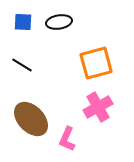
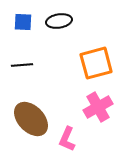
black ellipse: moved 1 px up
black line: rotated 35 degrees counterclockwise
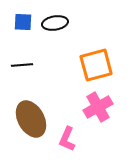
black ellipse: moved 4 px left, 2 px down
orange square: moved 2 px down
brown ellipse: rotated 15 degrees clockwise
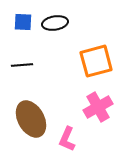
orange square: moved 4 px up
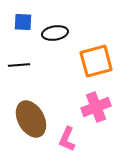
black ellipse: moved 10 px down
black line: moved 3 px left
pink cross: moved 2 px left; rotated 8 degrees clockwise
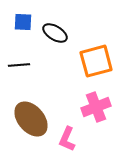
black ellipse: rotated 40 degrees clockwise
brown ellipse: rotated 12 degrees counterclockwise
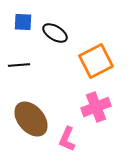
orange square: rotated 12 degrees counterclockwise
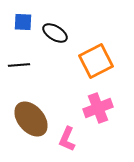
pink cross: moved 2 px right, 1 px down
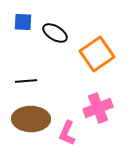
orange square: moved 1 px right, 7 px up; rotated 8 degrees counterclockwise
black line: moved 7 px right, 16 px down
brown ellipse: rotated 48 degrees counterclockwise
pink L-shape: moved 6 px up
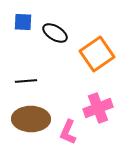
pink L-shape: moved 1 px right, 1 px up
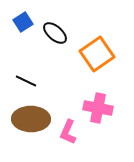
blue square: rotated 36 degrees counterclockwise
black ellipse: rotated 10 degrees clockwise
black line: rotated 30 degrees clockwise
pink cross: rotated 32 degrees clockwise
